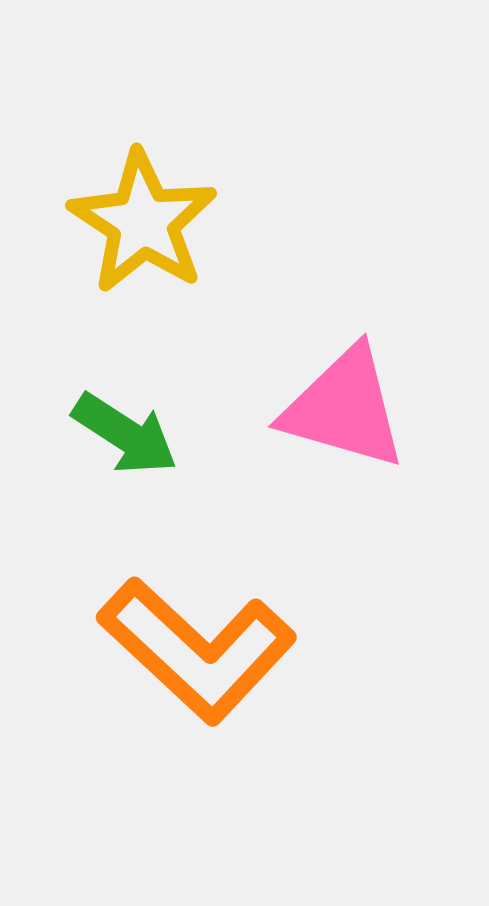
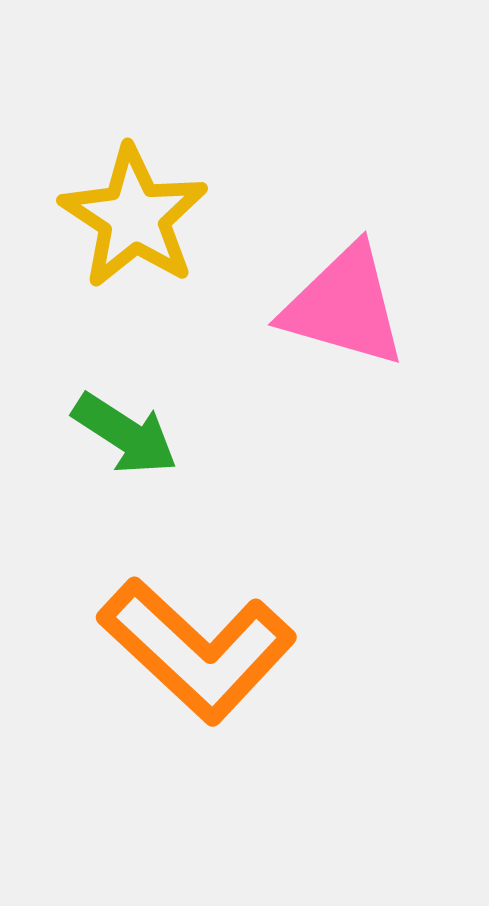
yellow star: moved 9 px left, 5 px up
pink triangle: moved 102 px up
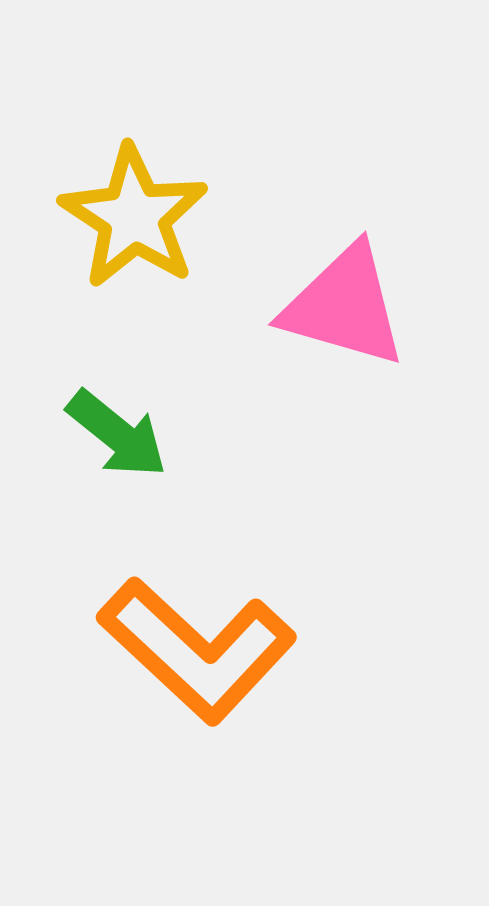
green arrow: moved 8 px left; rotated 6 degrees clockwise
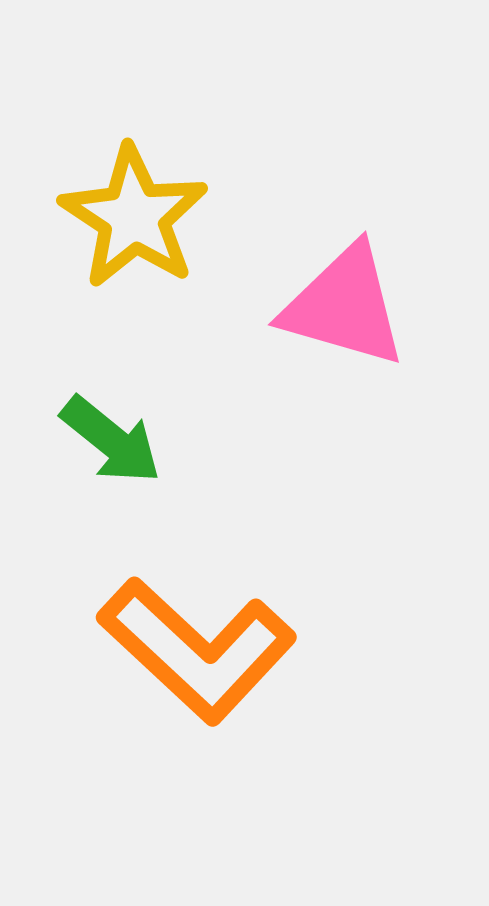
green arrow: moved 6 px left, 6 px down
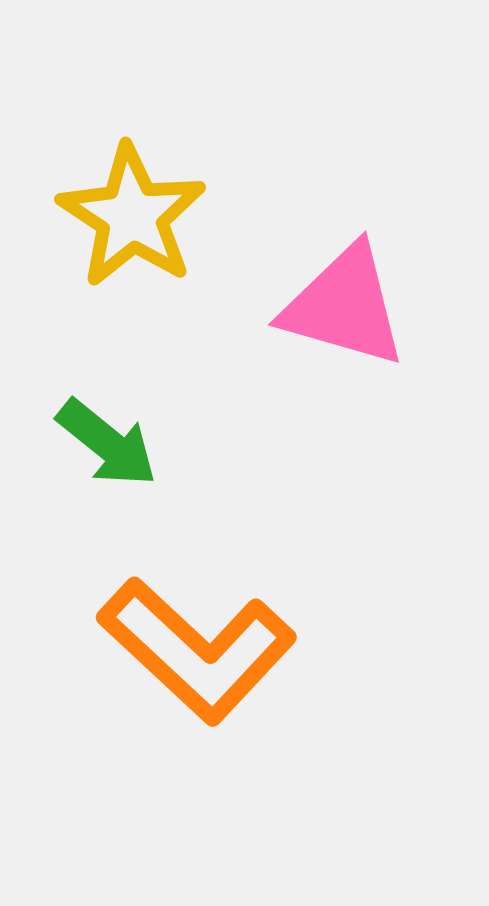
yellow star: moved 2 px left, 1 px up
green arrow: moved 4 px left, 3 px down
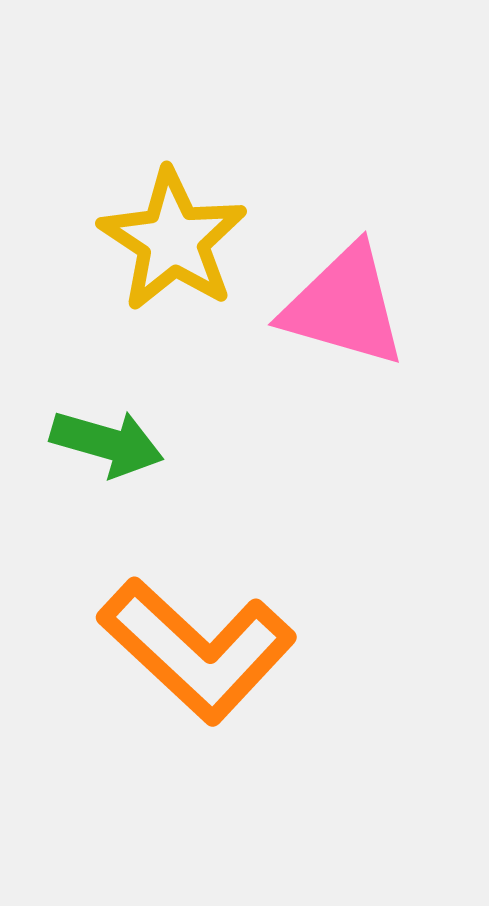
yellow star: moved 41 px right, 24 px down
green arrow: rotated 23 degrees counterclockwise
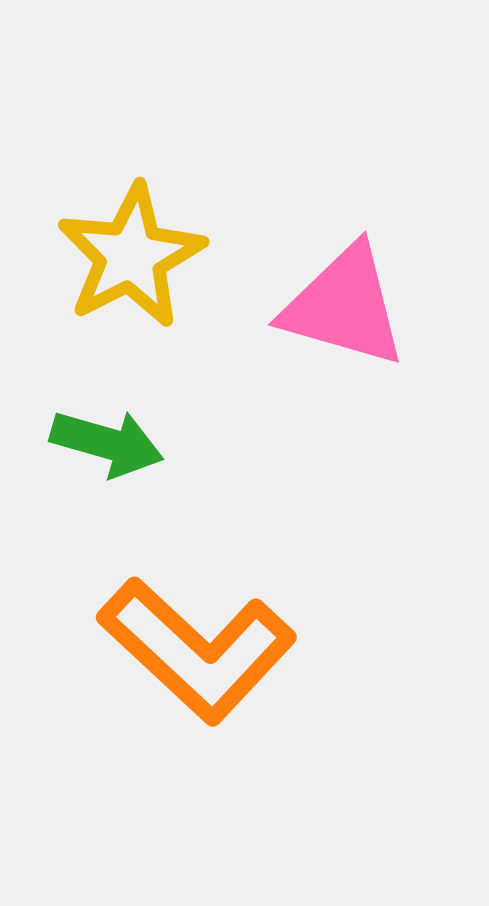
yellow star: moved 42 px left, 16 px down; rotated 12 degrees clockwise
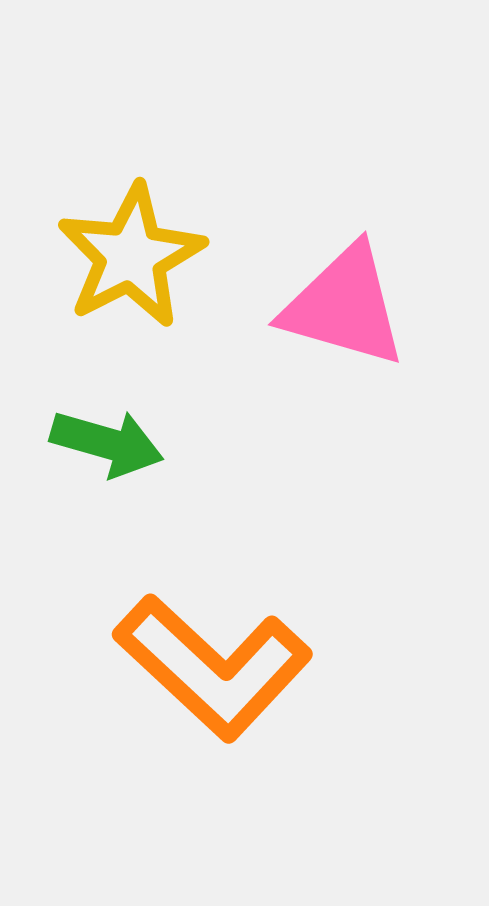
orange L-shape: moved 16 px right, 17 px down
